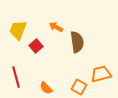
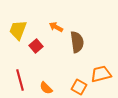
red line: moved 4 px right, 3 px down
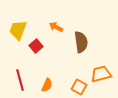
brown semicircle: moved 4 px right
orange semicircle: moved 1 px right, 3 px up; rotated 112 degrees counterclockwise
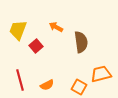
orange semicircle: rotated 40 degrees clockwise
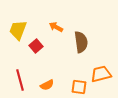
orange square: rotated 21 degrees counterclockwise
